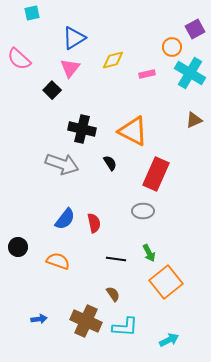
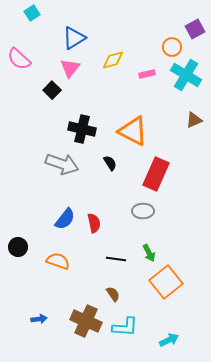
cyan square: rotated 21 degrees counterclockwise
cyan cross: moved 4 px left, 2 px down
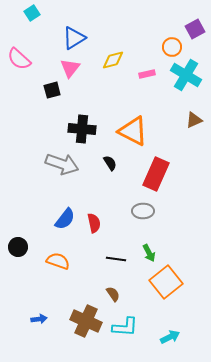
black square: rotated 30 degrees clockwise
black cross: rotated 8 degrees counterclockwise
cyan arrow: moved 1 px right, 3 px up
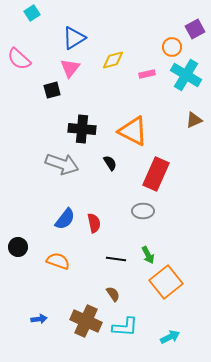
green arrow: moved 1 px left, 2 px down
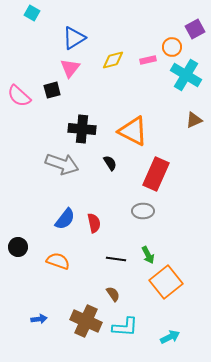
cyan square: rotated 28 degrees counterclockwise
pink semicircle: moved 37 px down
pink rectangle: moved 1 px right, 14 px up
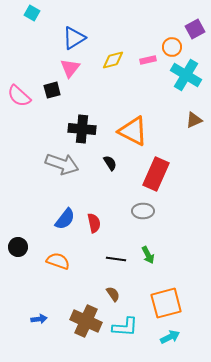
orange square: moved 21 px down; rotated 24 degrees clockwise
